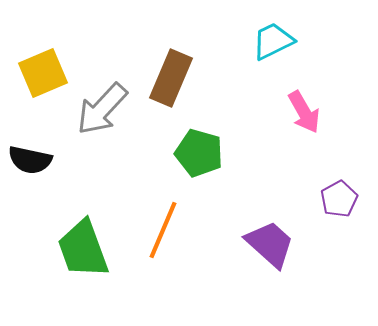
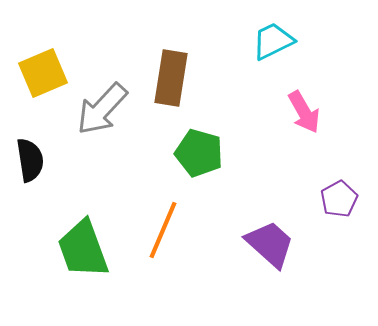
brown rectangle: rotated 14 degrees counterclockwise
black semicircle: rotated 111 degrees counterclockwise
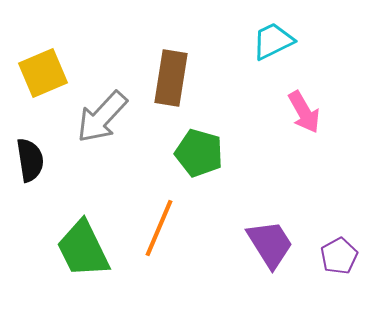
gray arrow: moved 8 px down
purple pentagon: moved 57 px down
orange line: moved 4 px left, 2 px up
purple trapezoid: rotated 16 degrees clockwise
green trapezoid: rotated 6 degrees counterclockwise
